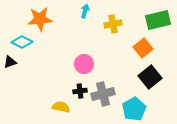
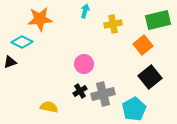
orange square: moved 3 px up
black cross: rotated 24 degrees counterclockwise
yellow semicircle: moved 12 px left
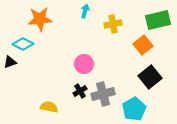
cyan diamond: moved 1 px right, 2 px down
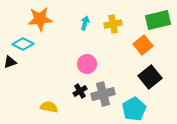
cyan arrow: moved 12 px down
pink circle: moved 3 px right
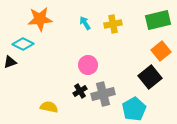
cyan arrow: rotated 48 degrees counterclockwise
orange square: moved 18 px right, 6 px down
pink circle: moved 1 px right, 1 px down
